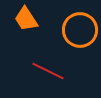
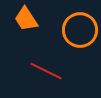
red line: moved 2 px left
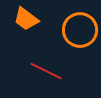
orange trapezoid: rotated 20 degrees counterclockwise
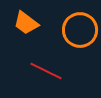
orange trapezoid: moved 4 px down
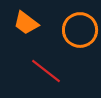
red line: rotated 12 degrees clockwise
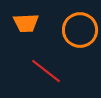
orange trapezoid: rotated 40 degrees counterclockwise
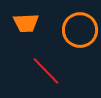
red line: rotated 8 degrees clockwise
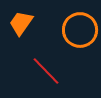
orange trapezoid: moved 5 px left; rotated 128 degrees clockwise
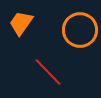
red line: moved 2 px right, 1 px down
